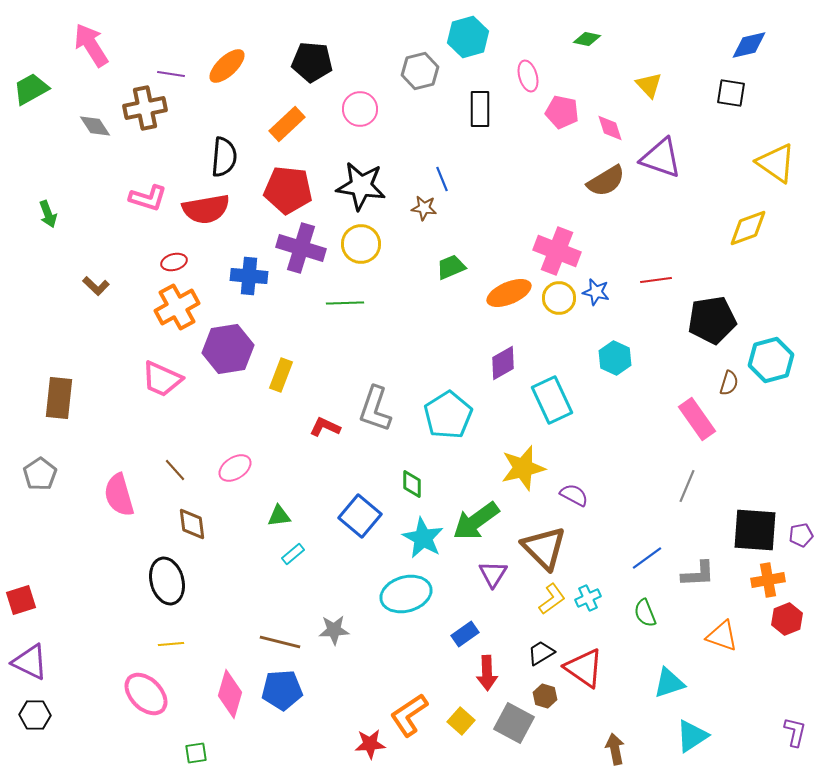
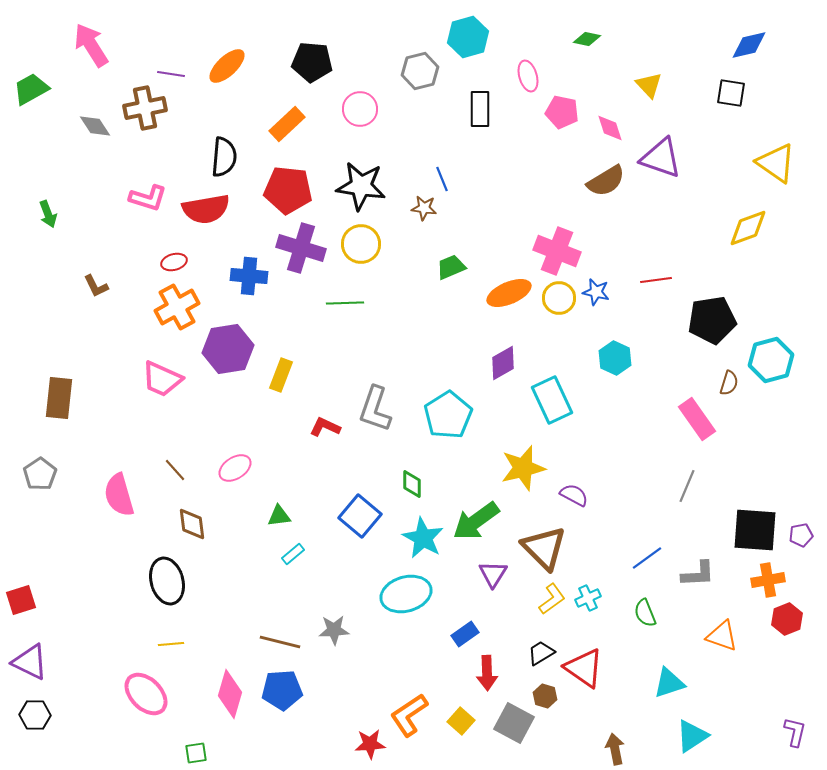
brown L-shape at (96, 286): rotated 20 degrees clockwise
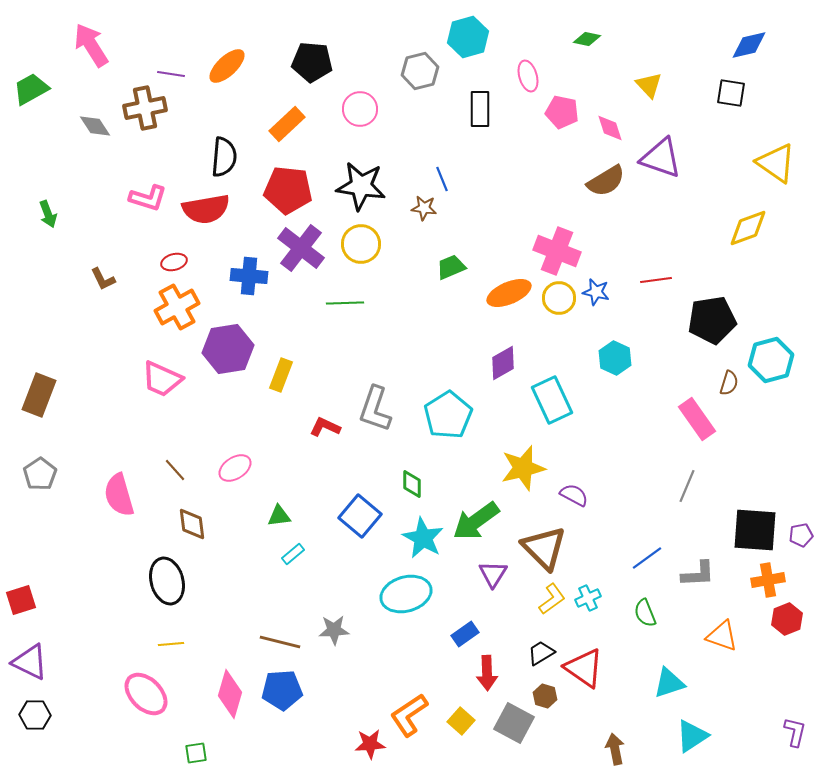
purple cross at (301, 248): rotated 21 degrees clockwise
brown L-shape at (96, 286): moved 7 px right, 7 px up
brown rectangle at (59, 398): moved 20 px left, 3 px up; rotated 15 degrees clockwise
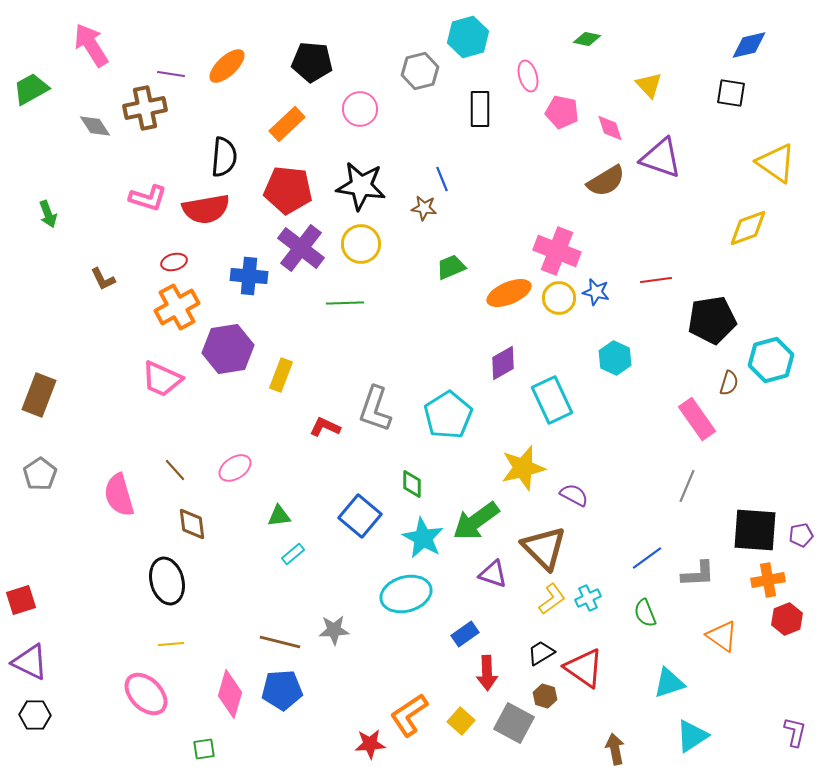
purple triangle at (493, 574): rotated 44 degrees counterclockwise
orange triangle at (722, 636): rotated 16 degrees clockwise
green square at (196, 753): moved 8 px right, 4 px up
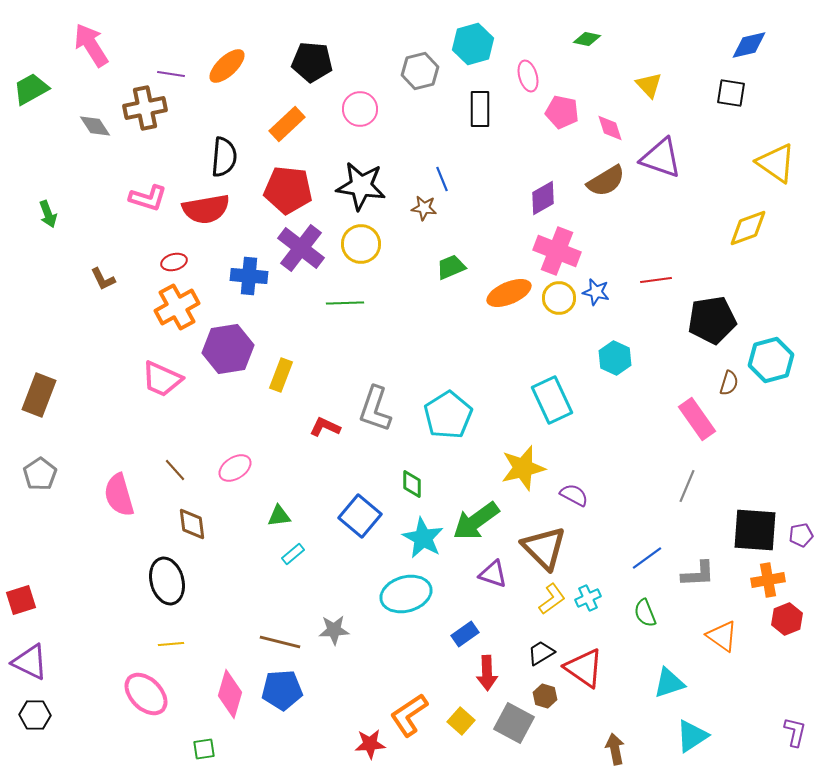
cyan hexagon at (468, 37): moved 5 px right, 7 px down
purple diamond at (503, 363): moved 40 px right, 165 px up
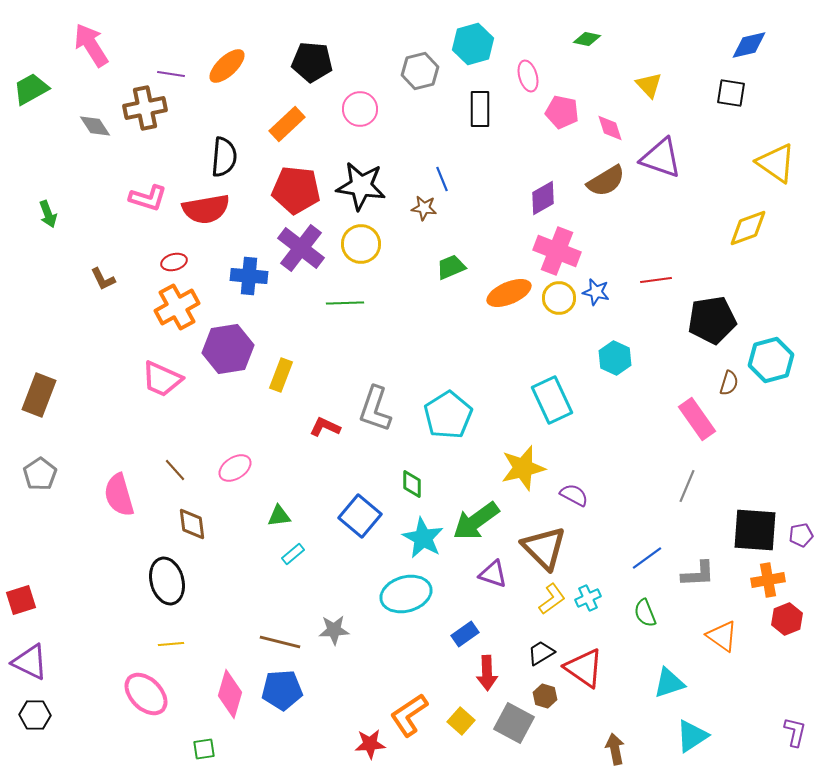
red pentagon at (288, 190): moved 8 px right
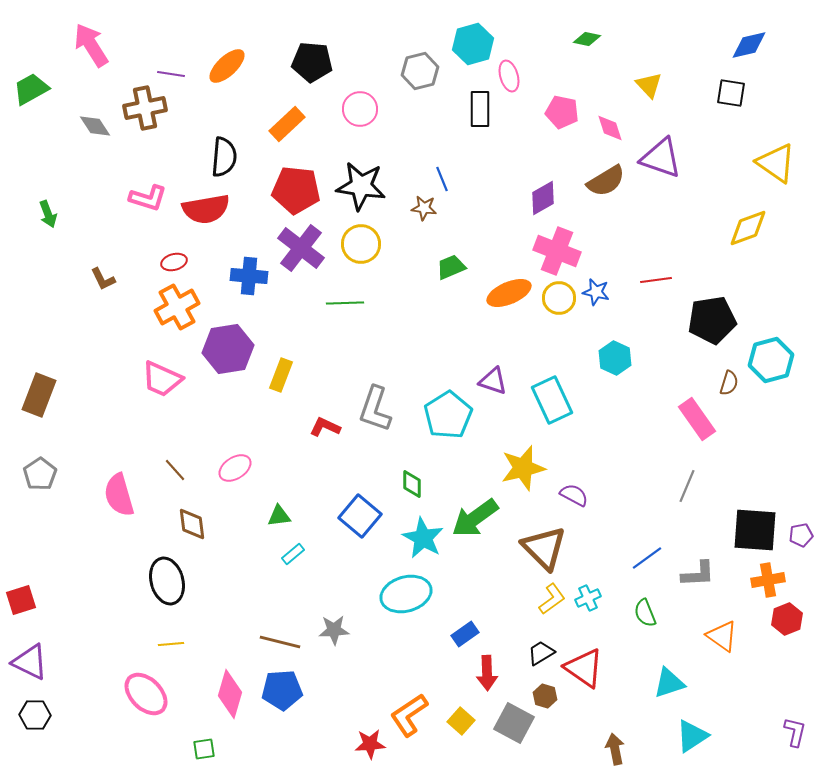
pink ellipse at (528, 76): moved 19 px left
green arrow at (476, 521): moved 1 px left, 3 px up
purple triangle at (493, 574): moved 193 px up
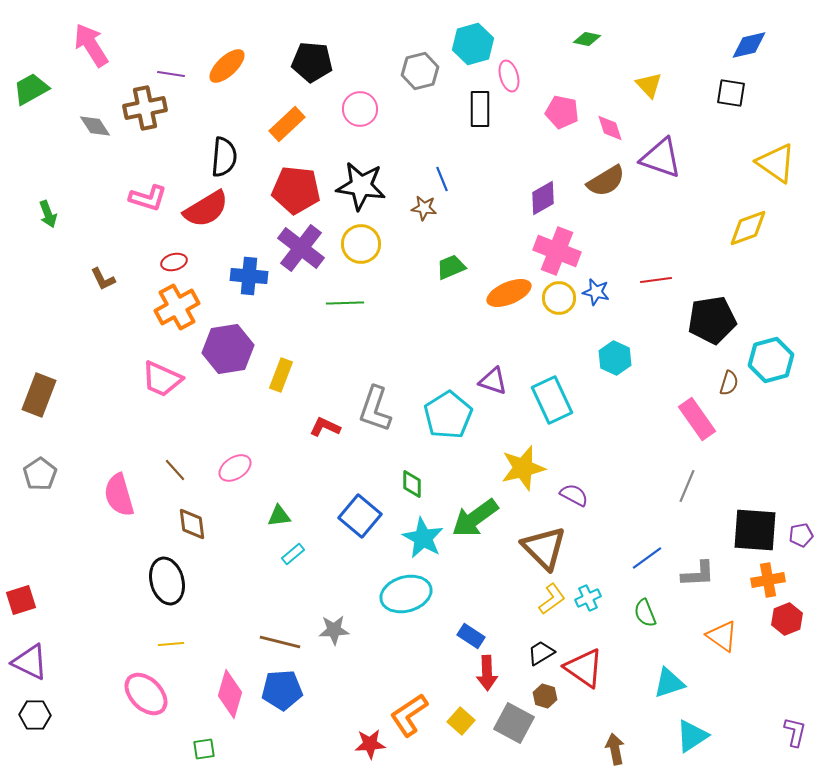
red semicircle at (206, 209): rotated 21 degrees counterclockwise
blue rectangle at (465, 634): moved 6 px right, 2 px down; rotated 68 degrees clockwise
